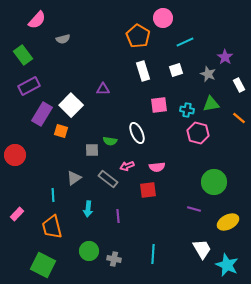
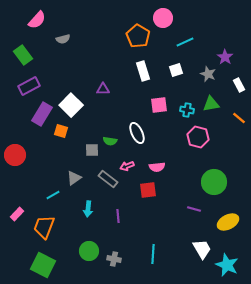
pink hexagon at (198, 133): moved 4 px down
cyan line at (53, 195): rotated 64 degrees clockwise
orange trapezoid at (52, 227): moved 8 px left; rotated 35 degrees clockwise
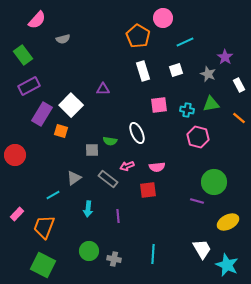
purple line at (194, 209): moved 3 px right, 8 px up
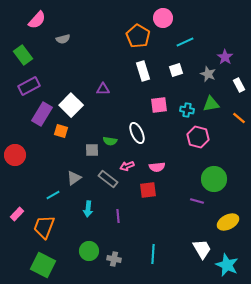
green circle at (214, 182): moved 3 px up
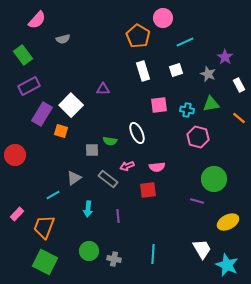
green square at (43, 265): moved 2 px right, 3 px up
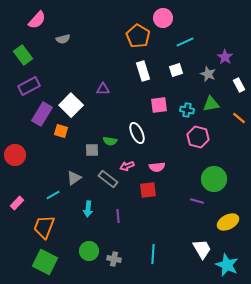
pink rectangle at (17, 214): moved 11 px up
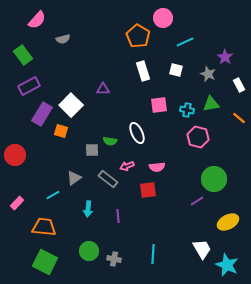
white square at (176, 70): rotated 32 degrees clockwise
purple line at (197, 201): rotated 48 degrees counterclockwise
orange trapezoid at (44, 227): rotated 75 degrees clockwise
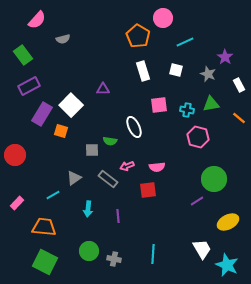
white ellipse at (137, 133): moved 3 px left, 6 px up
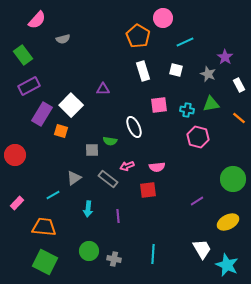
green circle at (214, 179): moved 19 px right
